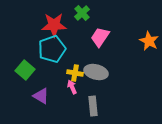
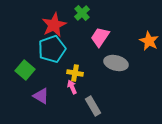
red star: rotated 25 degrees counterclockwise
gray ellipse: moved 20 px right, 9 px up
gray rectangle: rotated 24 degrees counterclockwise
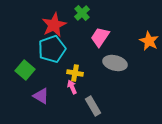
gray ellipse: moved 1 px left
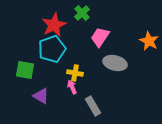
green square: rotated 30 degrees counterclockwise
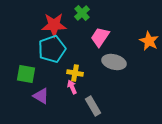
red star: rotated 25 degrees clockwise
gray ellipse: moved 1 px left, 1 px up
green square: moved 1 px right, 4 px down
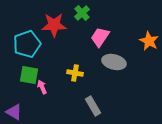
cyan pentagon: moved 25 px left, 5 px up
green square: moved 3 px right, 1 px down
pink arrow: moved 30 px left
purple triangle: moved 27 px left, 16 px down
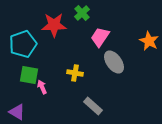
cyan pentagon: moved 4 px left
gray ellipse: rotated 40 degrees clockwise
gray rectangle: rotated 18 degrees counterclockwise
purple triangle: moved 3 px right
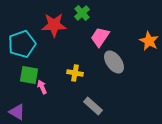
cyan pentagon: moved 1 px left
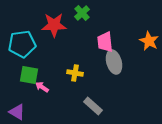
pink trapezoid: moved 5 px right, 5 px down; rotated 40 degrees counterclockwise
cyan pentagon: rotated 12 degrees clockwise
gray ellipse: rotated 20 degrees clockwise
pink arrow: rotated 32 degrees counterclockwise
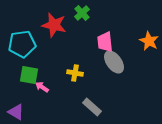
red star: rotated 15 degrees clockwise
gray ellipse: rotated 20 degrees counterclockwise
gray rectangle: moved 1 px left, 1 px down
purple triangle: moved 1 px left
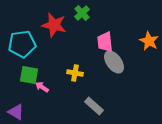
gray rectangle: moved 2 px right, 1 px up
